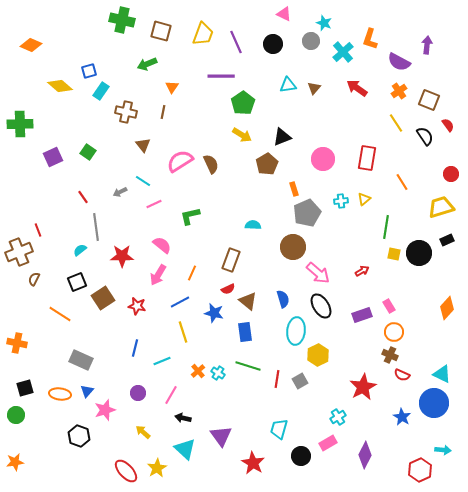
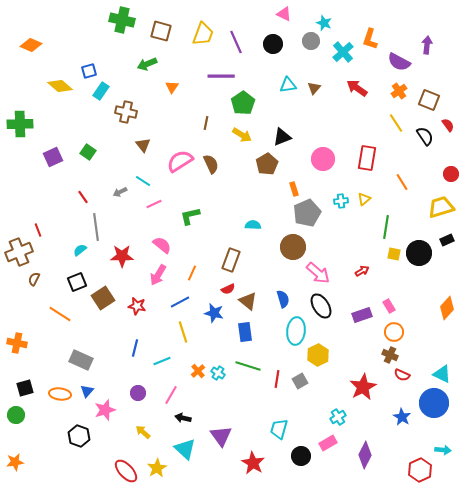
brown line at (163, 112): moved 43 px right, 11 px down
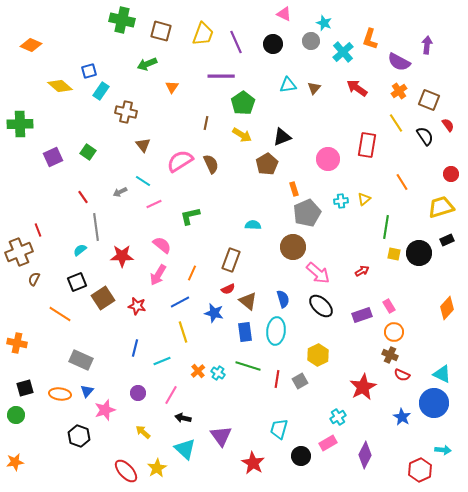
red rectangle at (367, 158): moved 13 px up
pink circle at (323, 159): moved 5 px right
black ellipse at (321, 306): rotated 15 degrees counterclockwise
cyan ellipse at (296, 331): moved 20 px left
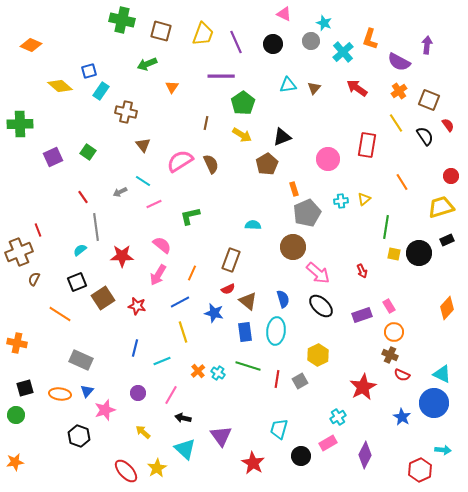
red circle at (451, 174): moved 2 px down
red arrow at (362, 271): rotated 96 degrees clockwise
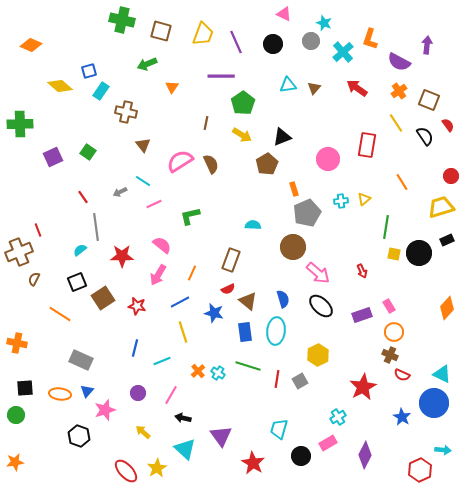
black square at (25, 388): rotated 12 degrees clockwise
